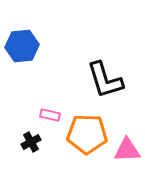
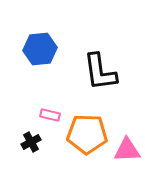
blue hexagon: moved 18 px right, 3 px down
black L-shape: moved 5 px left, 8 px up; rotated 9 degrees clockwise
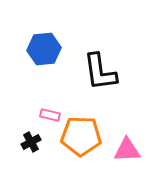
blue hexagon: moved 4 px right
orange pentagon: moved 6 px left, 2 px down
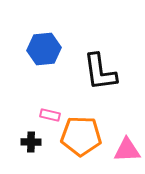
black cross: rotated 30 degrees clockwise
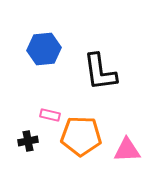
black cross: moved 3 px left, 1 px up; rotated 12 degrees counterclockwise
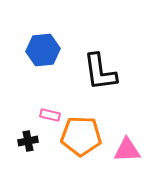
blue hexagon: moved 1 px left, 1 px down
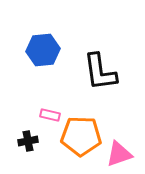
pink triangle: moved 8 px left, 4 px down; rotated 16 degrees counterclockwise
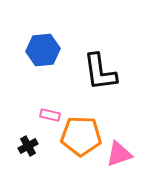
black cross: moved 5 px down; rotated 18 degrees counterclockwise
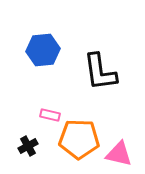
orange pentagon: moved 2 px left, 3 px down
pink triangle: rotated 32 degrees clockwise
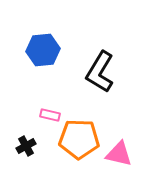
black L-shape: rotated 39 degrees clockwise
black cross: moved 2 px left
